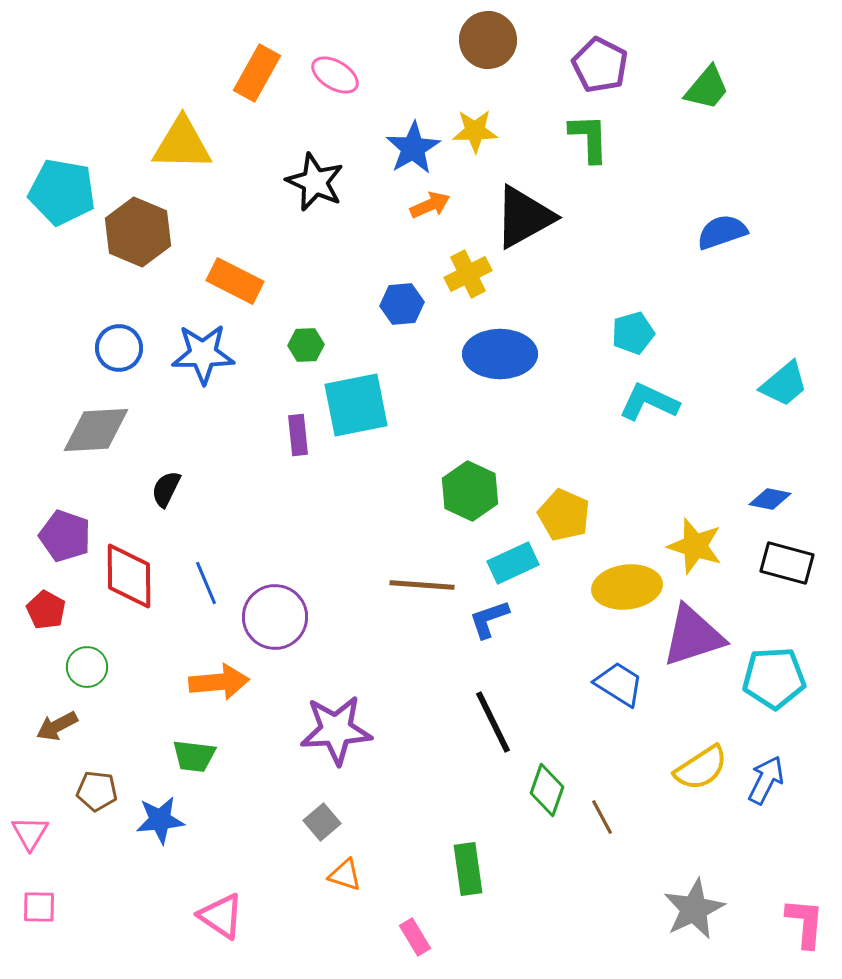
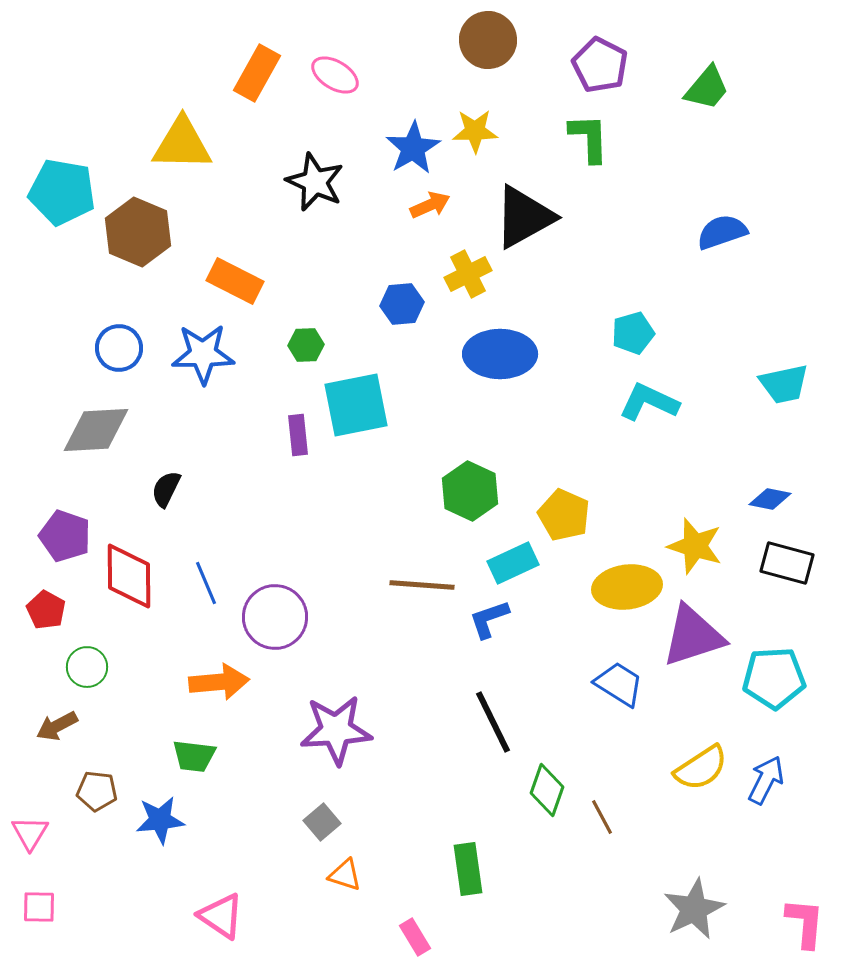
cyan trapezoid at (784, 384): rotated 28 degrees clockwise
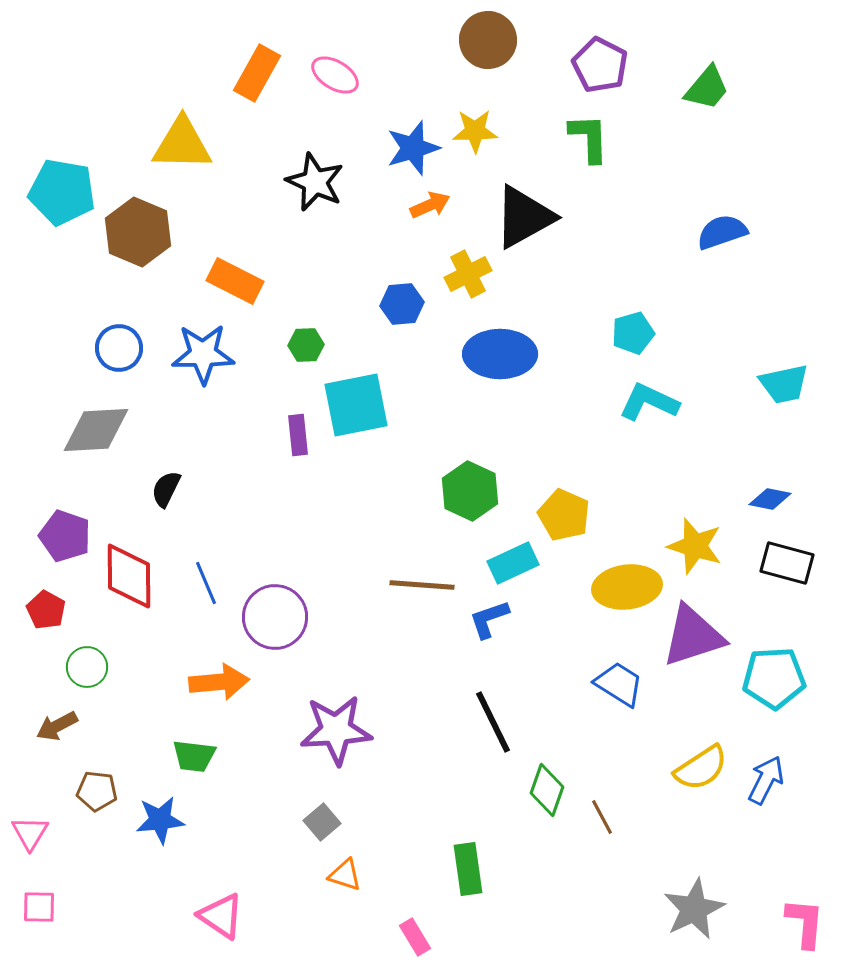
blue star at (413, 148): rotated 14 degrees clockwise
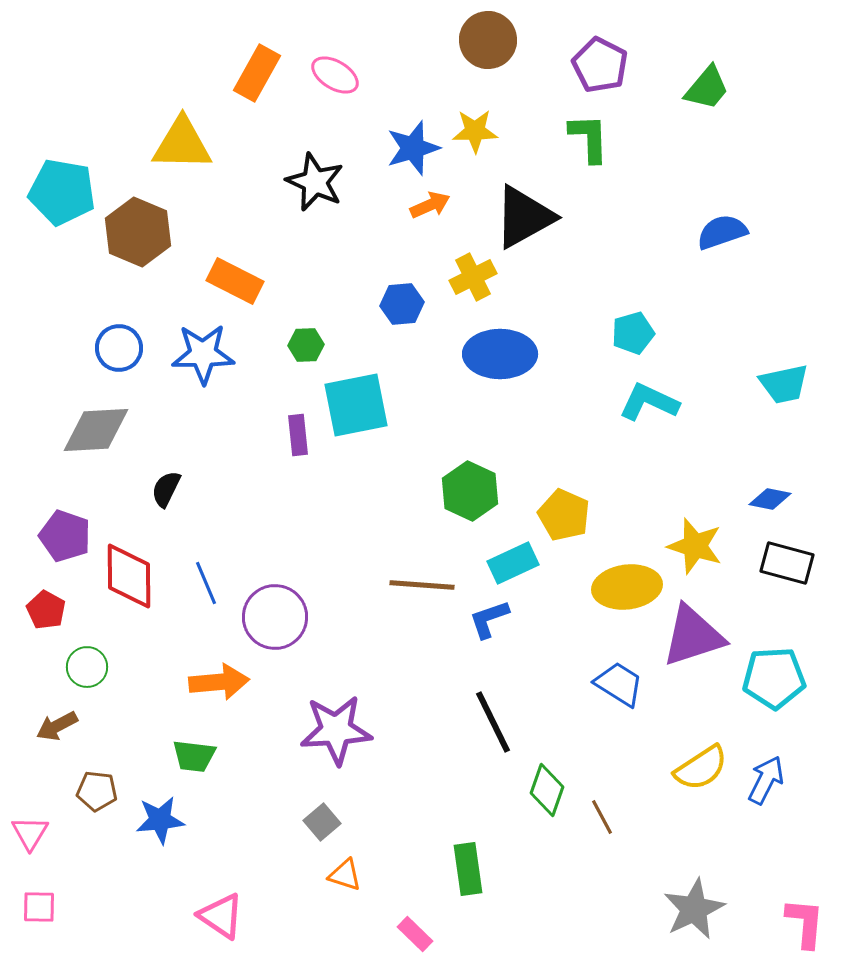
yellow cross at (468, 274): moved 5 px right, 3 px down
pink rectangle at (415, 937): moved 3 px up; rotated 15 degrees counterclockwise
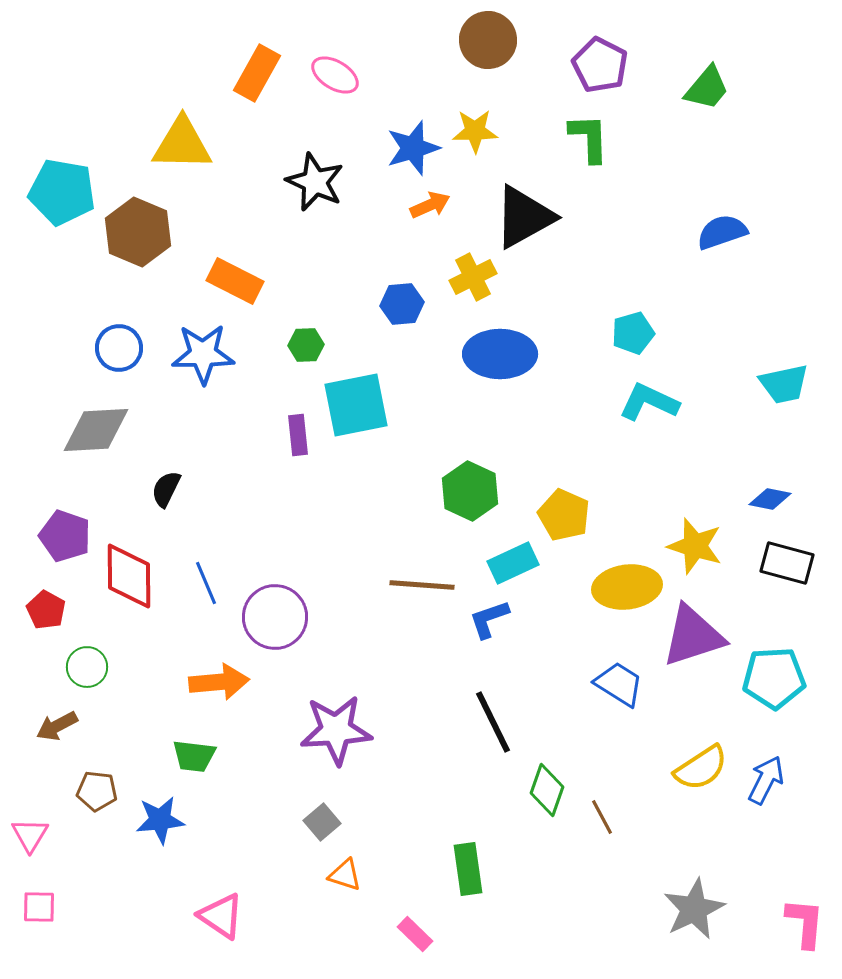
pink triangle at (30, 833): moved 2 px down
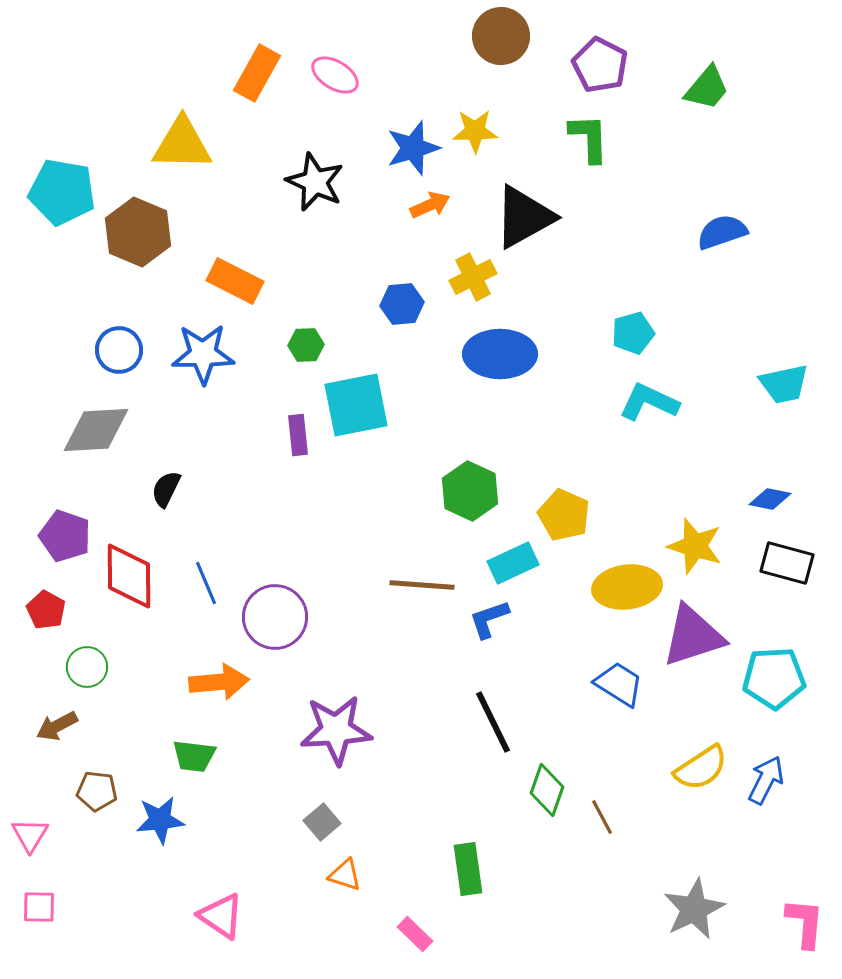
brown circle at (488, 40): moved 13 px right, 4 px up
blue circle at (119, 348): moved 2 px down
